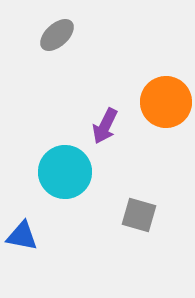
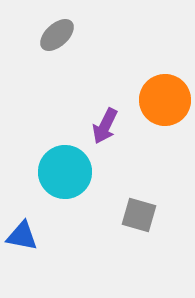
orange circle: moved 1 px left, 2 px up
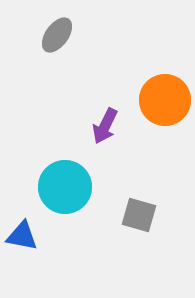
gray ellipse: rotated 12 degrees counterclockwise
cyan circle: moved 15 px down
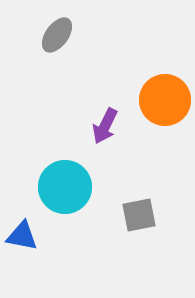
gray square: rotated 27 degrees counterclockwise
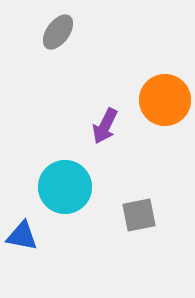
gray ellipse: moved 1 px right, 3 px up
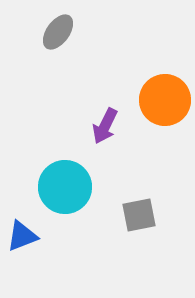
blue triangle: rotated 32 degrees counterclockwise
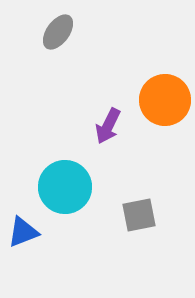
purple arrow: moved 3 px right
blue triangle: moved 1 px right, 4 px up
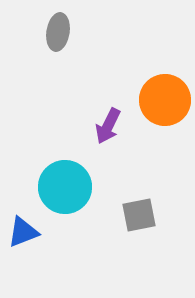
gray ellipse: rotated 27 degrees counterclockwise
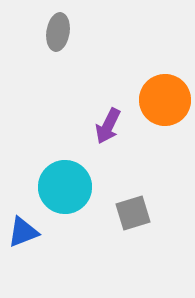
gray square: moved 6 px left, 2 px up; rotated 6 degrees counterclockwise
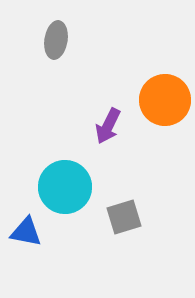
gray ellipse: moved 2 px left, 8 px down
gray square: moved 9 px left, 4 px down
blue triangle: moved 3 px right; rotated 32 degrees clockwise
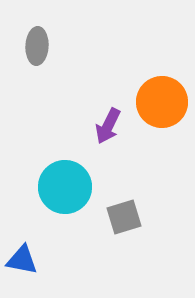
gray ellipse: moved 19 px left, 6 px down; rotated 6 degrees counterclockwise
orange circle: moved 3 px left, 2 px down
blue triangle: moved 4 px left, 28 px down
